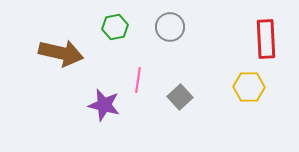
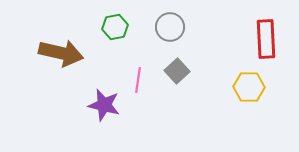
gray square: moved 3 px left, 26 px up
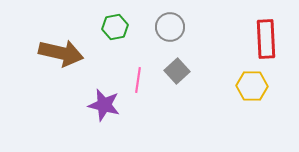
yellow hexagon: moved 3 px right, 1 px up
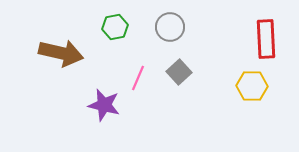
gray square: moved 2 px right, 1 px down
pink line: moved 2 px up; rotated 15 degrees clockwise
